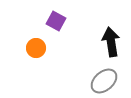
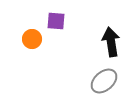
purple square: rotated 24 degrees counterclockwise
orange circle: moved 4 px left, 9 px up
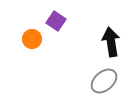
purple square: rotated 30 degrees clockwise
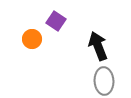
black arrow: moved 13 px left, 4 px down; rotated 12 degrees counterclockwise
gray ellipse: rotated 52 degrees counterclockwise
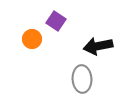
black arrow: rotated 80 degrees counterclockwise
gray ellipse: moved 22 px left, 2 px up
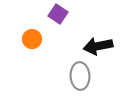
purple square: moved 2 px right, 7 px up
gray ellipse: moved 2 px left, 3 px up
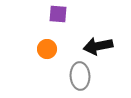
purple square: rotated 30 degrees counterclockwise
orange circle: moved 15 px right, 10 px down
